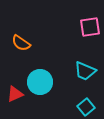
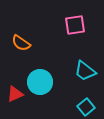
pink square: moved 15 px left, 2 px up
cyan trapezoid: rotated 15 degrees clockwise
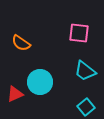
pink square: moved 4 px right, 8 px down; rotated 15 degrees clockwise
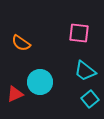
cyan square: moved 4 px right, 8 px up
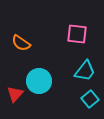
pink square: moved 2 px left, 1 px down
cyan trapezoid: rotated 90 degrees counterclockwise
cyan circle: moved 1 px left, 1 px up
red triangle: rotated 24 degrees counterclockwise
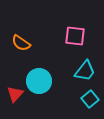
pink square: moved 2 px left, 2 px down
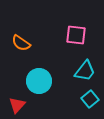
pink square: moved 1 px right, 1 px up
red triangle: moved 2 px right, 11 px down
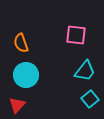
orange semicircle: rotated 36 degrees clockwise
cyan circle: moved 13 px left, 6 px up
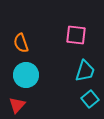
cyan trapezoid: rotated 20 degrees counterclockwise
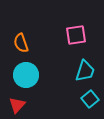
pink square: rotated 15 degrees counterclockwise
